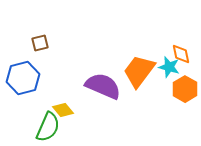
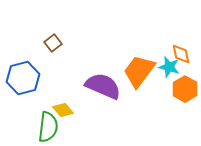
brown square: moved 13 px right; rotated 24 degrees counterclockwise
green semicircle: rotated 16 degrees counterclockwise
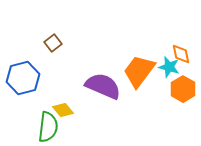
orange hexagon: moved 2 px left
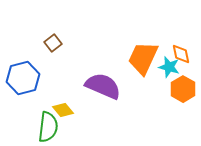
orange trapezoid: moved 4 px right, 13 px up; rotated 12 degrees counterclockwise
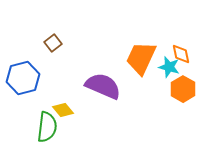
orange trapezoid: moved 2 px left
green semicircle: moved 1 px left
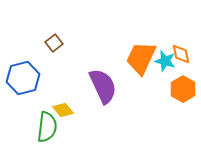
brown square: moved 1 px right
cyan star: moved 4 px left, 6 px up
purple semicircle: rotated 42 degrees clockwise
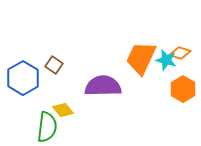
brown square: moved 22 px down; rotated 18 degrees counterclockwise
orange diamond: moved 1 px left, 1 px up; rotated 60 degrees counterclockwise
cyan star: moved 1 px right, 1 px up
blue hexagon: rotated 16 degrees counterclockwise
purple semicircle: rotated 66 degrees counterclockwise
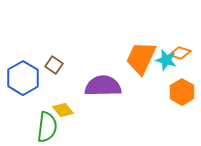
orange hexagon: moved 1 px left, 3 px down
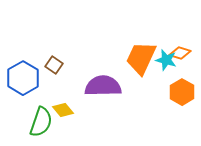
green semicircle: moved 6 px left, 5 px up; rotated 12 degrees clockwise
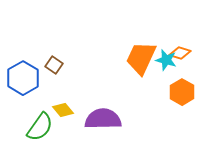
purple semicircle: moved 33 px down
green semicircle: moved 1 px left, 5 px down; rotated 16 degrees clockwise
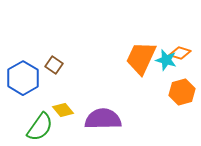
orange hexagon: rotated 15 degrees clockwise
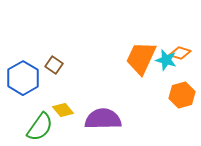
orange hexagon: moved 3 px down
